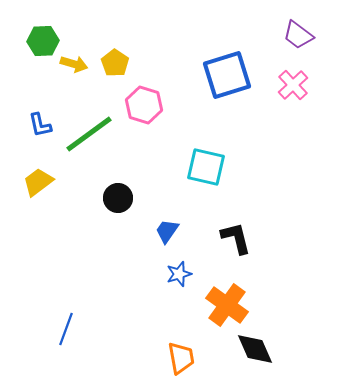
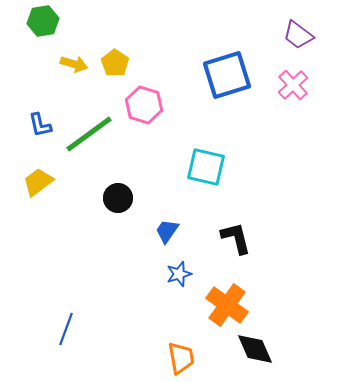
green hexagon: moved 20 px up; rotated 8 degrees counterclockwise
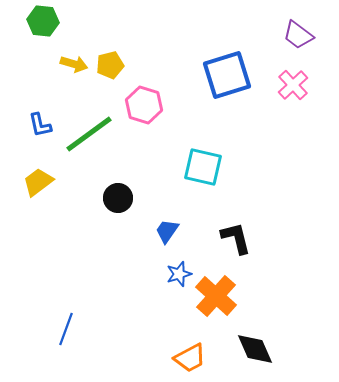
green hexagon: rotated 16 degrees clockwise
yellow pentagon: moved 5 px left, 2 px down; rotated 24 degrees clockwise
cyan square: moved 3 px left
orange cross: moved 11 px left, 9 px up; rotated 6 degrees clockwise
orange trapezoid: moved 9 px right; rotated 72 degrees clockwise
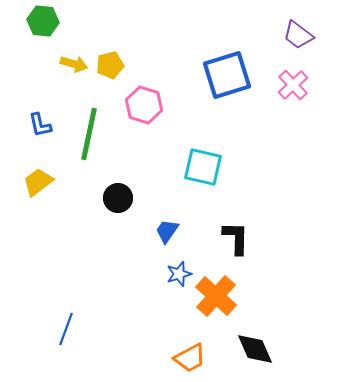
green line: rotated 42 degrees counterclockwise
black L-shape: rotated 15 degrees clockwise
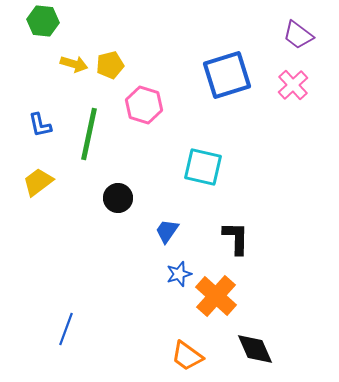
orange trapezoid: moved 3 px left, 2 px up; rotated 64 degrees clockwise
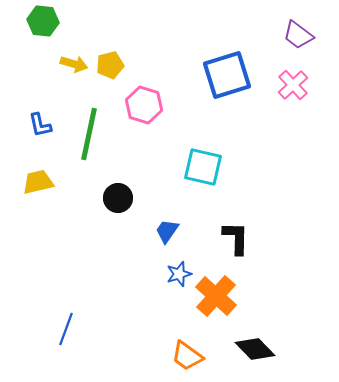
yellow trapezoid: rotated 24 degrees clockwise
black diamond: rotated 21 degrees counterclockwise
